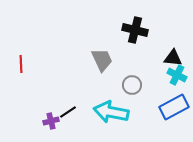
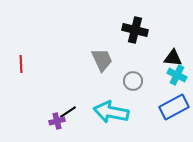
gray circle: moved 1 px right, 4 px up
purple cross: moved 6 px right
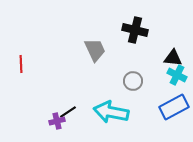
gray trapezoid: moved 7 px left, 10 px up
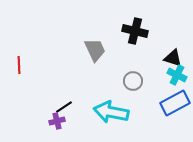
black cross: moved 1 px down
black triangle: rotated 12 degrees clockwise
red line: moved 2 px left, 1 px down
blue rectangle: moved 1 px right, 4 px up
black line: moved 4 px left, 5 px up
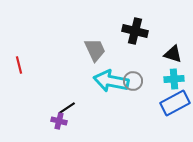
black triangle: moved 4 px up
red line: rotated 12 degrees counterclockwise
cyan cross: moved 3 px left, 4 px down; rotated 30 degrees counterclockwise
black line: moved 3 px right, 1 px down
cyan arrow: moved 31 px up
purple cross: moved 2 px right; rotated 28 degrees clockwise
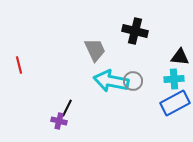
black triangle: moved 7 px right, 3 px down; rotated 12 degrees counterclockwise
black line: rotated 30 degrees counterclockwise
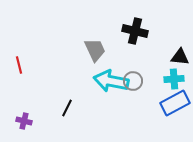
purple cross: moved 35 px left
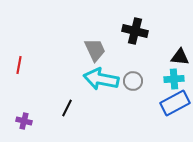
red line: rotated 24 degrees clockwise
cyan arrow: moved 10 px left, 2 px up
